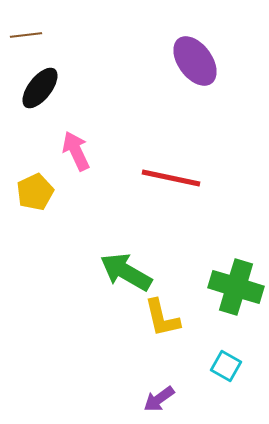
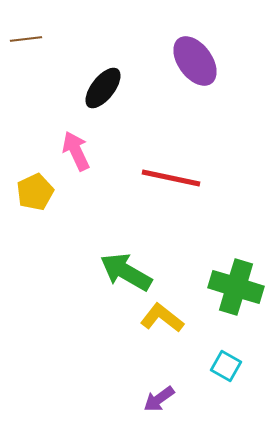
brown line: moved 4 px down
black ellipse: moved 63 px right
yellow L-shape: rotated 141 degrees clockwise
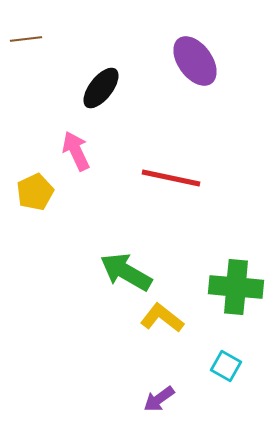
black ellipse: moved 2 px left
green cross: rotated 12 degrees counterclockwise
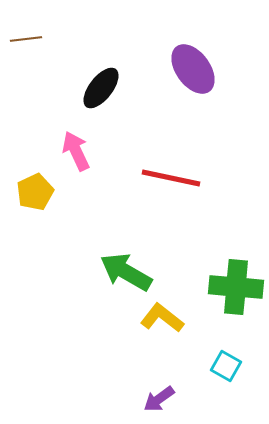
purple ellipse: moved 2 px left, 8 px down
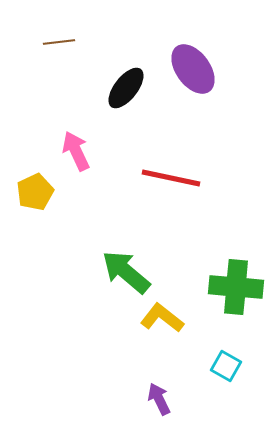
brown line: moved 33 px right, 3 px down
black ellipse: moved 25 px right
green arrow: rotated 10 degrees clockwise
purple arrow: rotated 100 degrees clockwise
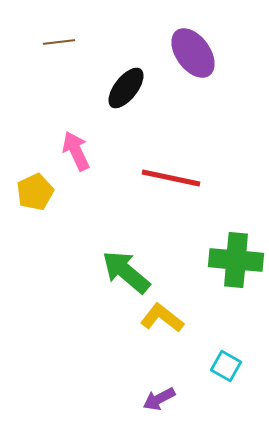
purple ellipse: moved 16 px up
green cross: moved 27 px up
purple arrow: rotated 92 degrees counterclockwise
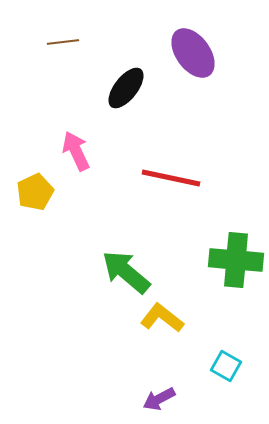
brown line: moved 4 px right
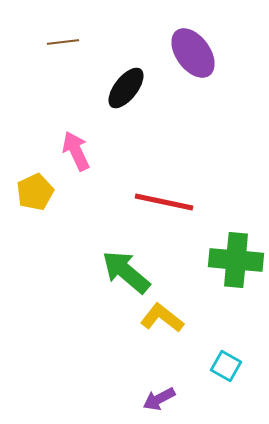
red line: moved 7 px left, 24 px down
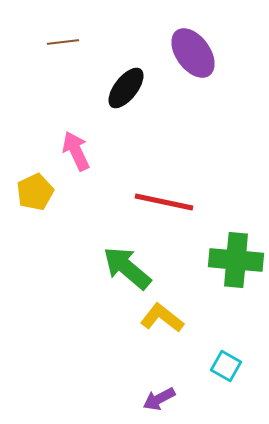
green arrow: moved 1 px right, 4 px up
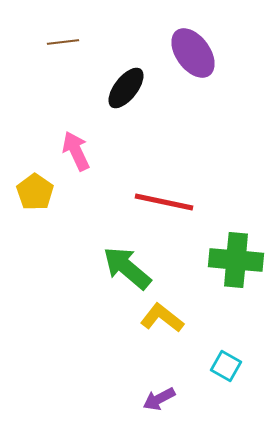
yellow pentagon: rotated 12 degrees counterclockwise
